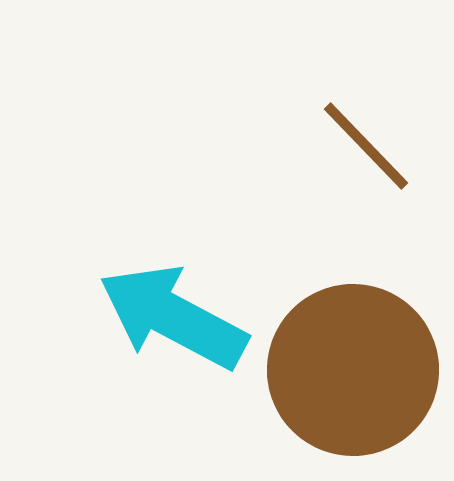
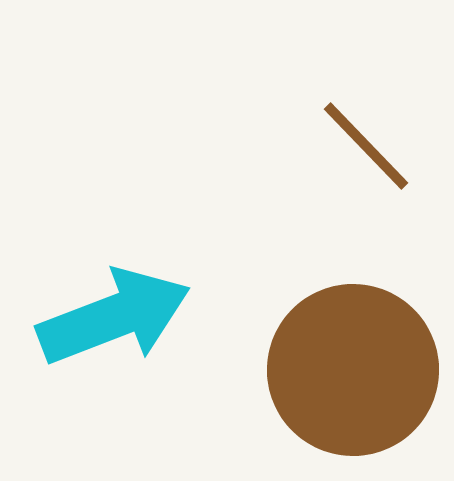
cyan arrow: moved 59 px left; rotated 131 degrees clockwise
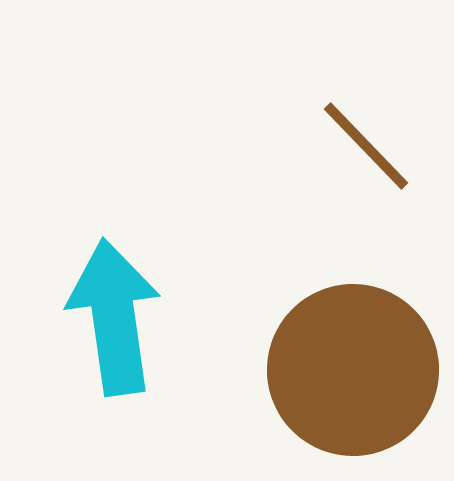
cyan arrow: rotated 77 degrees counterclockwise
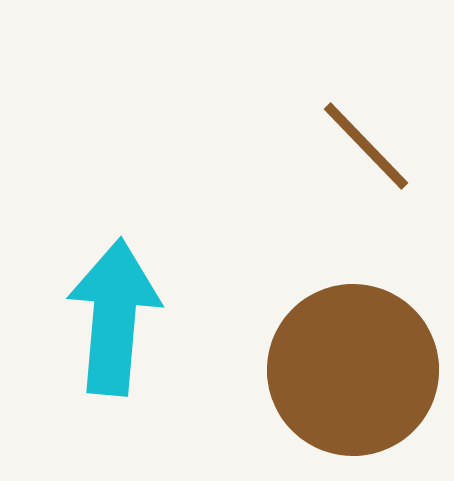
cyan arrow: rotated 13 degrees clockwise
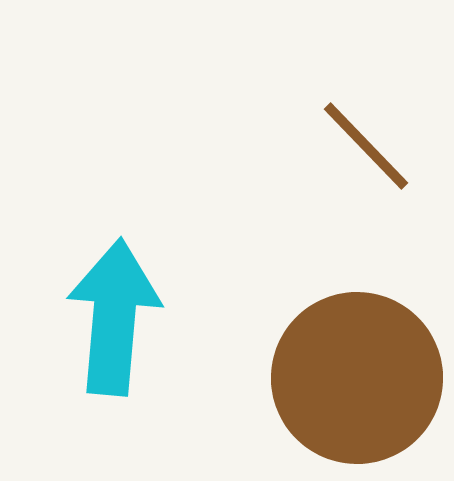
brown circle: moved 4 px right, 8 px down
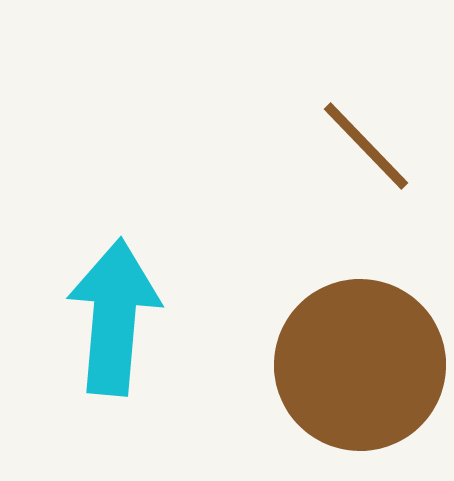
brown circle: moved 3 px right, 13 px up
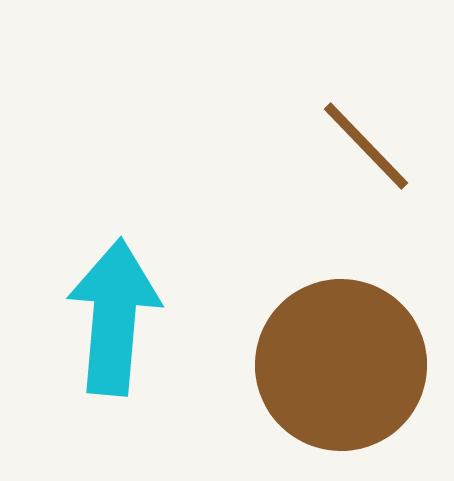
brown circle: moved 19 px left
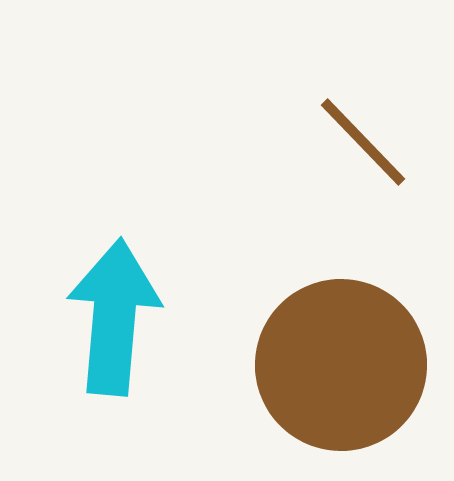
brown line: moved 3 px left, 4 px up
